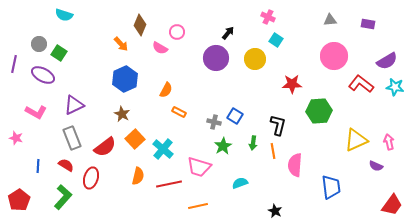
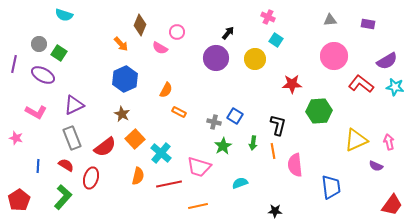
cyan cross at (163, 149): moved 2 px left, 4 px down
pink semicircle at (295, 165): rotated 10 degrees counterclockwise
black star at (275, 211): rotated 24 degrees counterclockwise
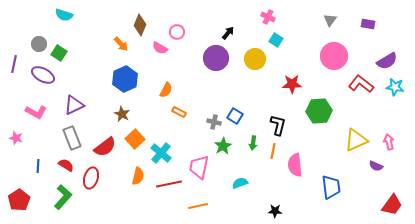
gray triangle at (330, 20): rotated 48 degrees counterclockwise
orange line at (273, 151): rotated 21 degrees clockwise
pink trapezoid at (199, 167): rotated 85 degrees clockwise
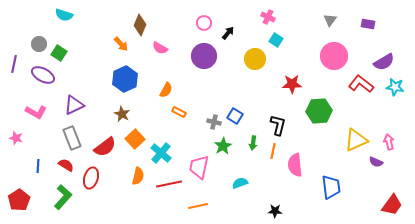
pink circle at (177, 32): moved 27 px right, 9 px up
purple circle at (216, 58): moved 12 px left, 2 px up
purple semicircle at (387, 61): moved 3 px left, 1 px down
purple semicircle at (376, 166): moved 4 px up
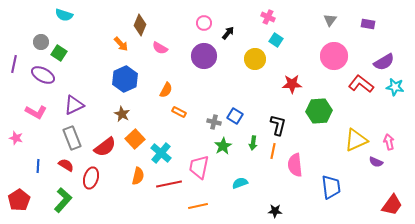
gray circle at (39, 44): moved 2 px right, 2 px up
green L-shape at (63, 197): moved 3 px down
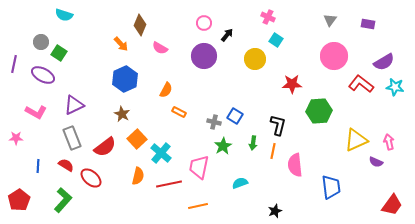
black arrow at (228, 33): moved 1 px left, 2 px down
pink star at (16, 138): rotated 16 degrees counterclockwise
orange square at (135, 139): moved 2 px right
red ellipse at (91, 178): rotated 65 degrees counterclockwise
black star at (275, 211): rotated 24 degrees counterclockwise
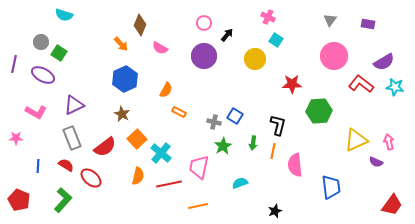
red pentagon at (19, 200): rotated 15 degrees counterclockwise
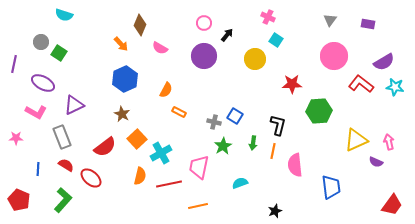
purple ellipse at (43, 75): moved 8 px down
gray rectangle at (72, 138): moved 10 px left, 1 px up
cyan cross at (161, 153): rotated 20 degrees clockwise
blue line at (38, 166): moved 3 px down
orange semicircle at (138, 176): moved 2 px right
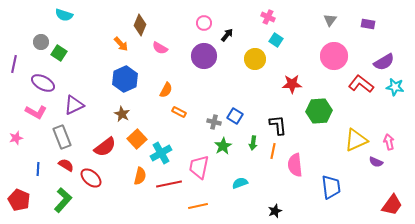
black L-shape at (278, 125): rotated 20 degrees counterclockwise
pink star at (16, 138): rotated 16 degrees counterclockwise
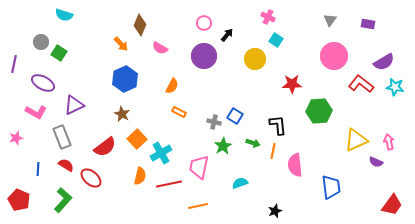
orange semicircle at (166, 90): moved 6 px right, 4 px up
green arrow at (253, 143): rotated 80 degrees counterclockwise
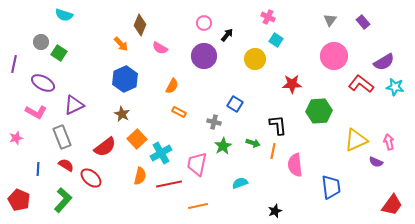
purple rectangle at (368, 24): moved 5 px left, 2 px up; rotated 40 degrees clockwise
blue square at (235, 116): moved 12 px up
pink trapezoid at (199, 167): moved 2 px left, 3 px up
